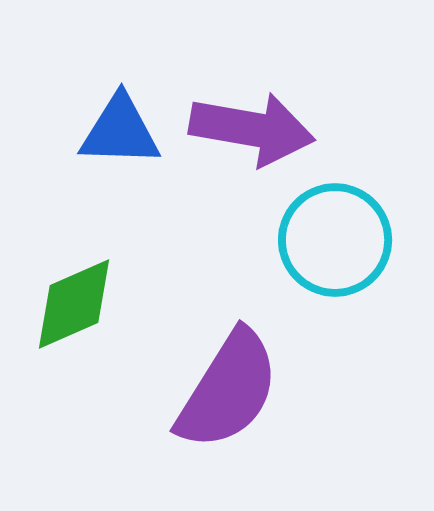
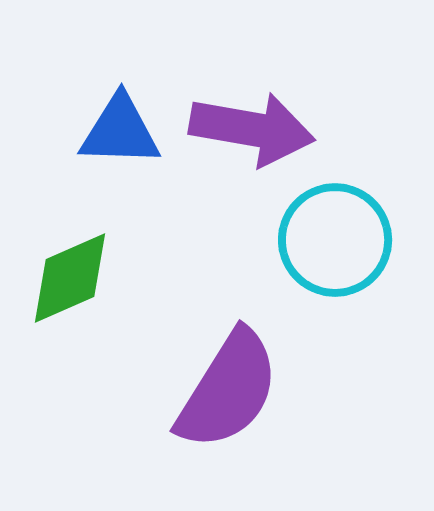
green diamond: moved 4 px left, 26 px up
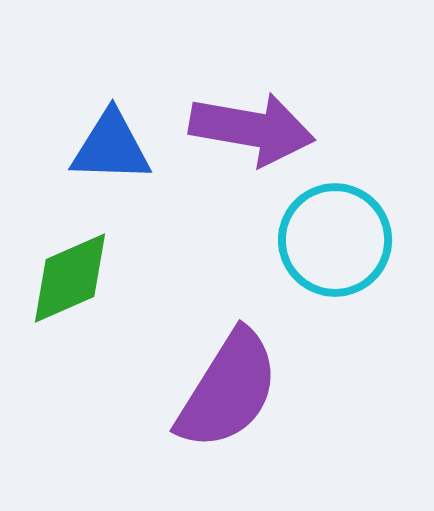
blue triangle: moved 9 px left, 16 px down
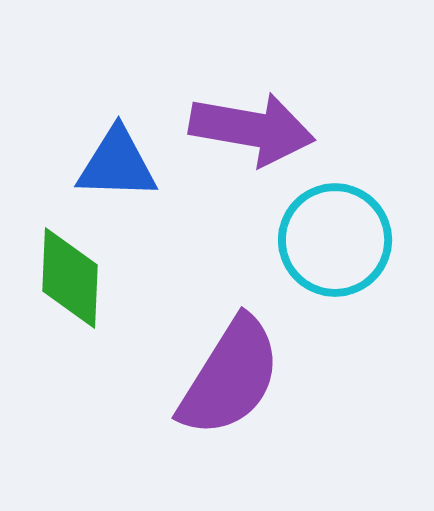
blue triangle: moved 6 px right, 17 px down
green diamond: rotated 64 degrees counterclockwise
purple semicircle: moved 2 px right, 13 px up
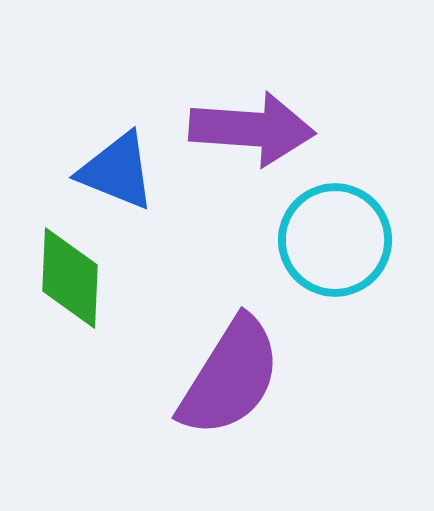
purple arrow: rotated 6 degrees counterclockwise
blue triangle: moved 7 px down; rotated 20 degrees clockwise
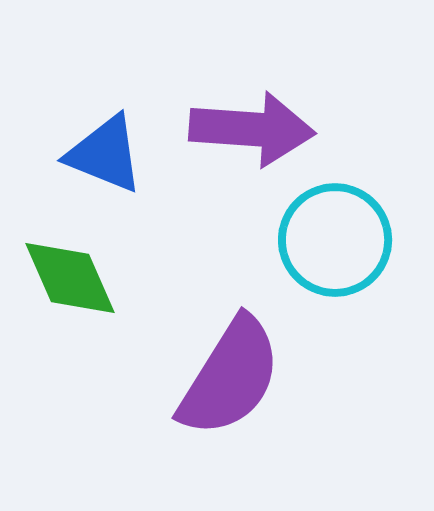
blue triangle: moved 12 px left, 17 px up
green diamond: rotated 26 degrees counterclockwise
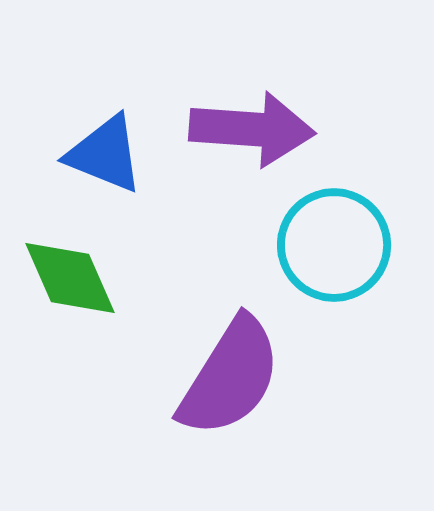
cyan circle: moved 1 px left, 5 px down
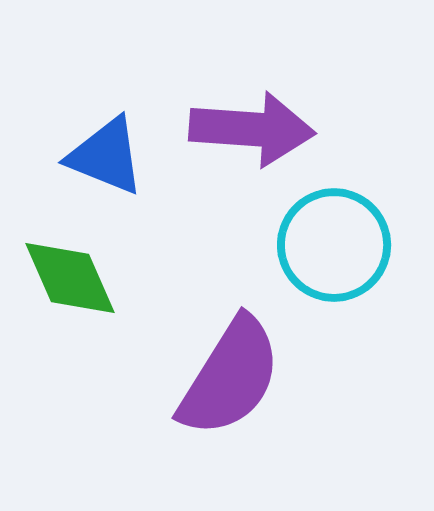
blue triangle: moved 1 px right, 2 px down
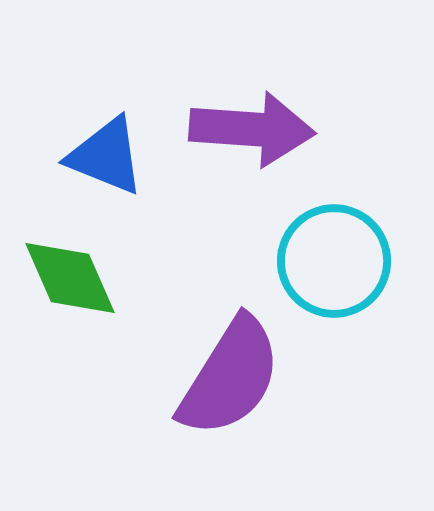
cyan circle: moved 16 px down
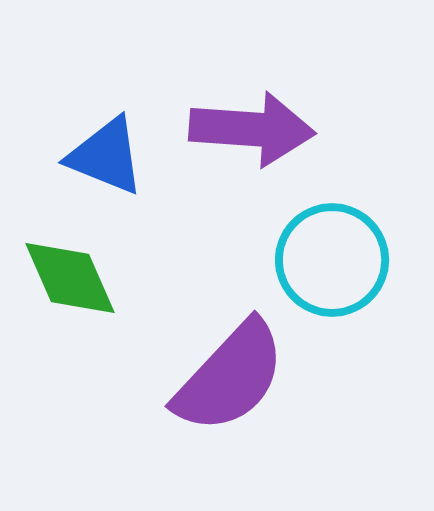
cyan circle: moved 2 px left, 1 px up
purple semicircle: rotated 11 degrees clockwise
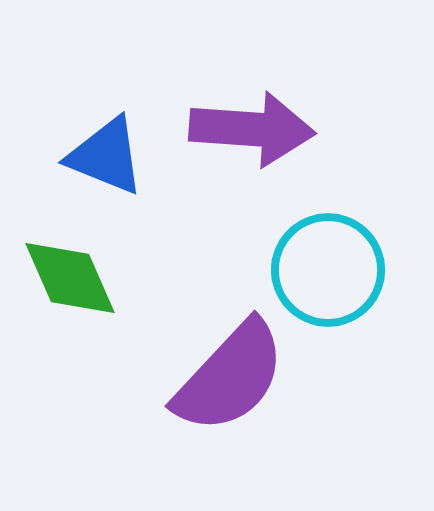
cyan circle: moved 4 px left, 10 px down
